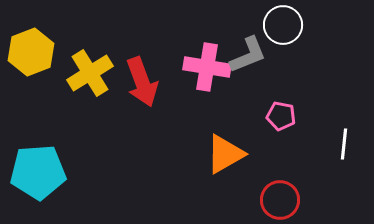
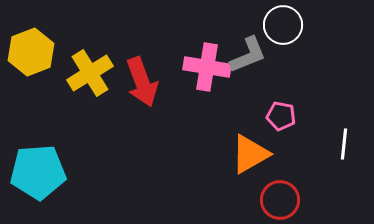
orange triangle: moved 25 px right
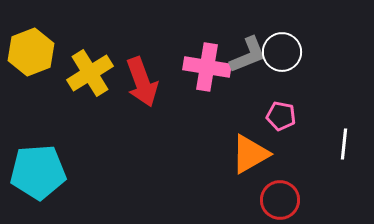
white circle: moved 1 px left, 27 px down
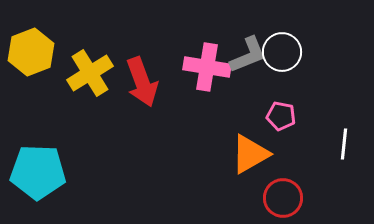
cyan pentagon: rotated 6 degrees clockwise
red circle: moved 3 px right, 2 px up
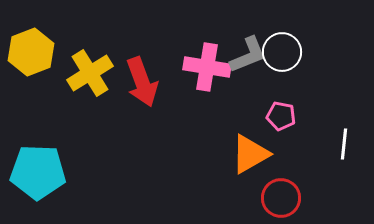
red circle: moved 2 px left
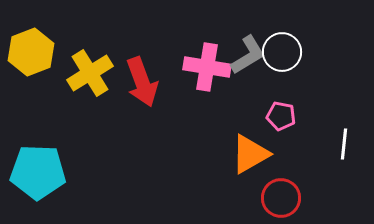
gray L-shape: rotated 9 degrees counterclockwise
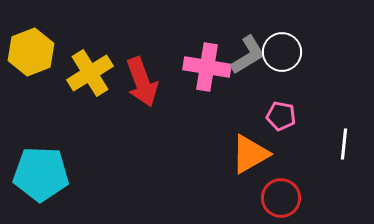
cyan pentagon: moved 3 px right, 2 px down
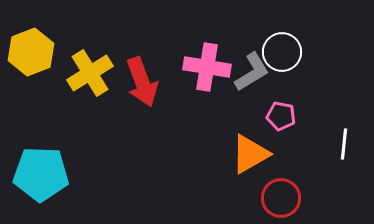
gray L-shape: moved 4 px right, 17 px down
